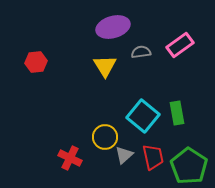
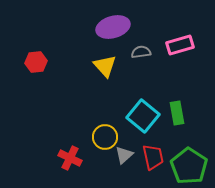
pink rectangle: rotated 20 degrees clockwise
yellow triangle: rotated 10 degrees counterclockwise
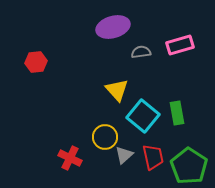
yellow triangle: moved 12 px right, 24 px down
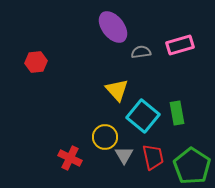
purple ellipse: rotated 68 degrees clockwise
gray triangle: rotated 18 degrees counterclockwise
green pentagon: moved 3 px right
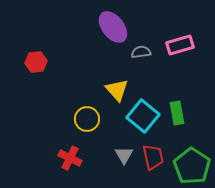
yellow circle: moved 18 px left, 18 px up
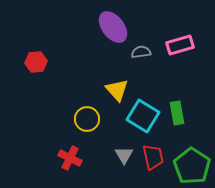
cyan square: rotated 8 degrees counterclockwise
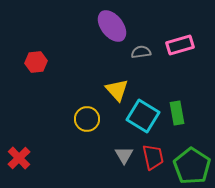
purple ellipse: moved 1 px left, 1 px up
red cross: moved 51 px left; rotated 20 degrees clockwise
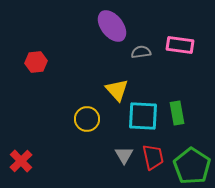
pink rectangle: rotated 24 degrees clockwise
cyan square: rotated 28 degrees counterclockwise
red cross: moved 2 px right, 3 px down
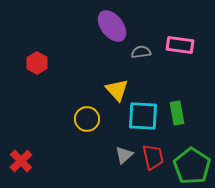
red hexagon: moved 1 px right, 1 px down; rotated 25 degrees counterclockwise
gray triangle: rotated 18 degrees clockwise
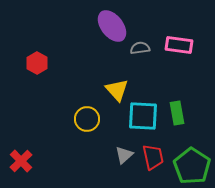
pink rectangle: moved 1 px left
gray semicircle: moved 1 px left, 4 px up
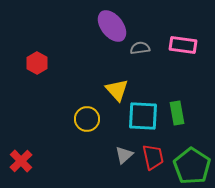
pink rectangle: moved 4 px right
